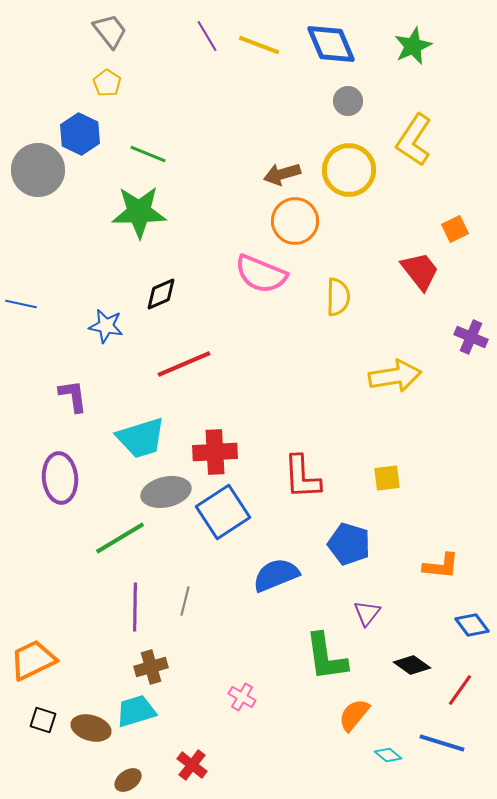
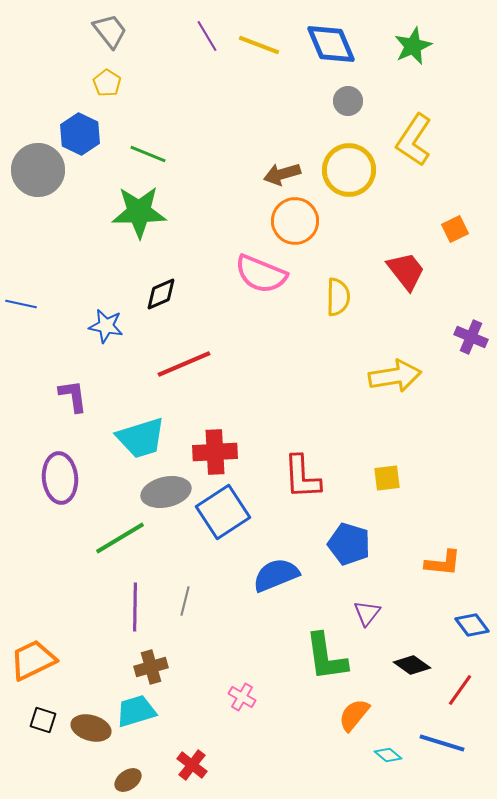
red trapezoid at (420, 271): moved 14 px left
orange L-shape at (441, 566): moved 2 px right, 3 px up
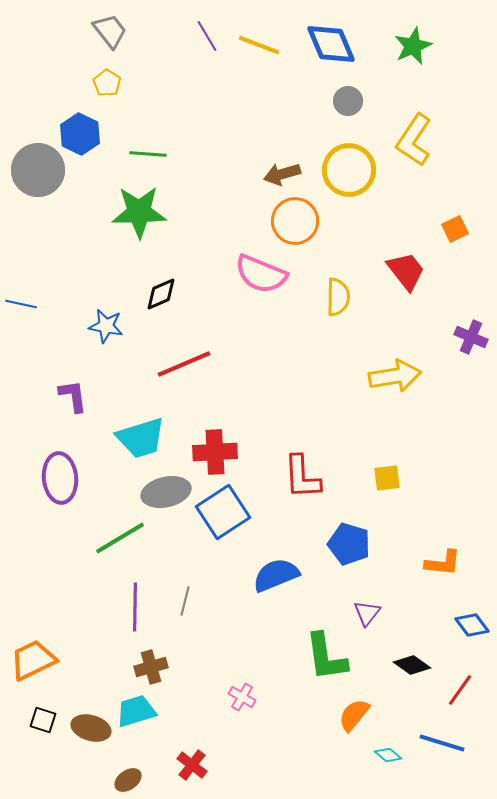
green line at (148, 154): rotated 18 degrees counterclockwise
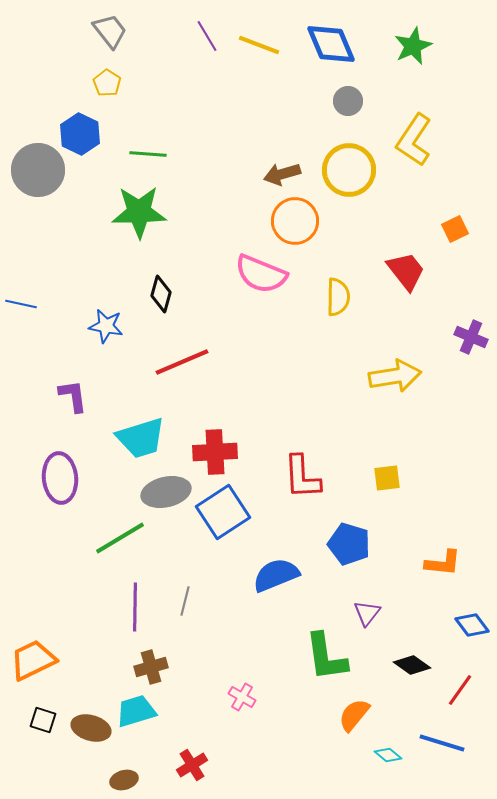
black diamond at (161, 294): rotated 51 degrees counterclockwise
red line at (184, 364): moved 2 px left, 2 px up
red cross at (192, 765): rotated 20 degrees clockwise
brown ellipse at (128, 780): moved 4 px left; rotated 20 degrees clockwise
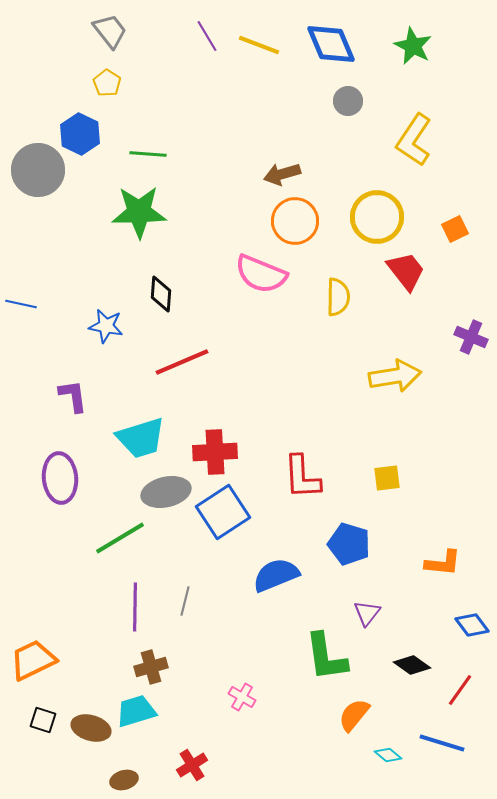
green star at (413, 46): rotated 21 degrees counterclockwise
yellow circle at (349, 170): moved 28 px right, 47 px down
black diamond at (161, 294): rotated 12 degrees counterclockwise
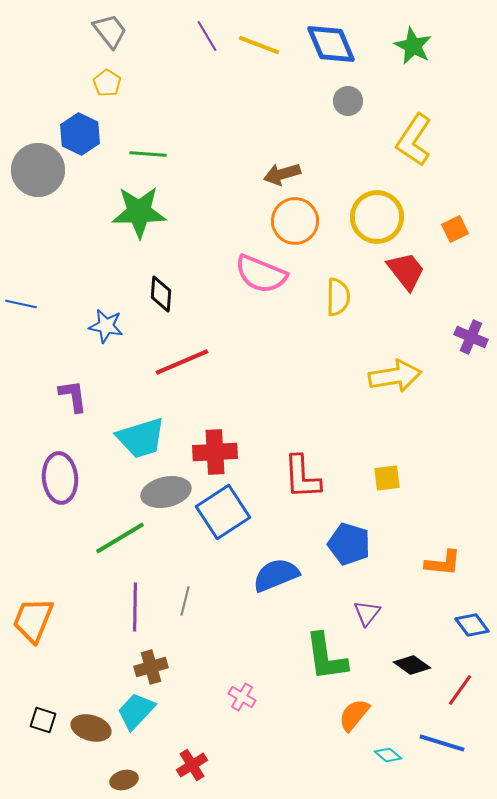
orange trapezoid at (33, 660): moved 40 px up; rotated 42 degrees counterclockwise
cyan trapezoid at (136, 711): rotated 30 degrees counterclockwise
